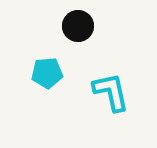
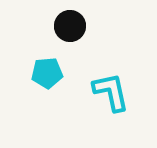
black circle: moved 8 px left
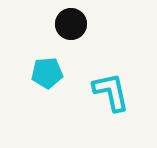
black circle: moved 1 px right, 2 px up
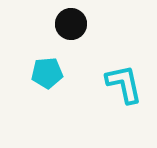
cyan L-shape: moved 13 px right, 8 px up
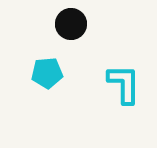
cyan L-shape: rotated 12 degrees clockwise
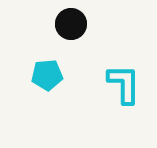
cyan pentagon: moved 2 px down
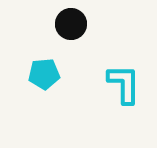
cyan pentagon: moved 3 px left, 1 px up
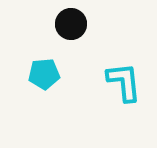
cyan L-shape: moved 2 px up; rotated 6 degrees counterclockwise
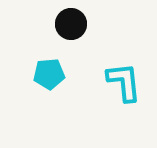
cyan pentagon: moved 5 px right
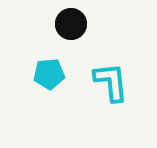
cyan L-shape: moved 13 px left
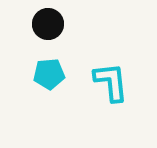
black circle: moved 23 px left
